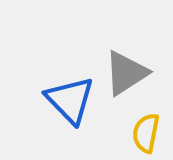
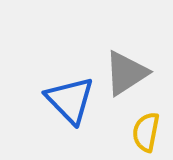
yellow semicircle: moved 1 px up
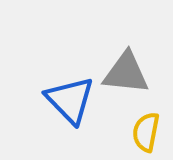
gray triangle: rotated 39 degrees clockwise
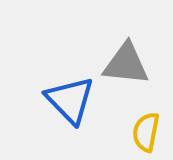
gray triangle: moved 9 px up
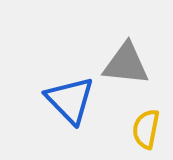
yellow semicircle: moved 3 px up
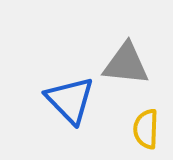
yellow semicircle: rotated 9 degrees counterclockwise
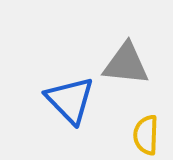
yellow semicircle: moved 6 px down
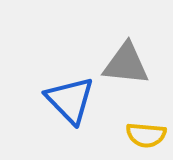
yellow semicircle: rotated 87 degrees counterclockwise
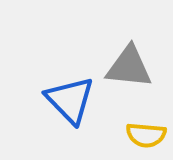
gray triangle: moved 3 px right, 3 px down
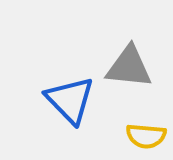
yellow semicircle: moved 1 px down
